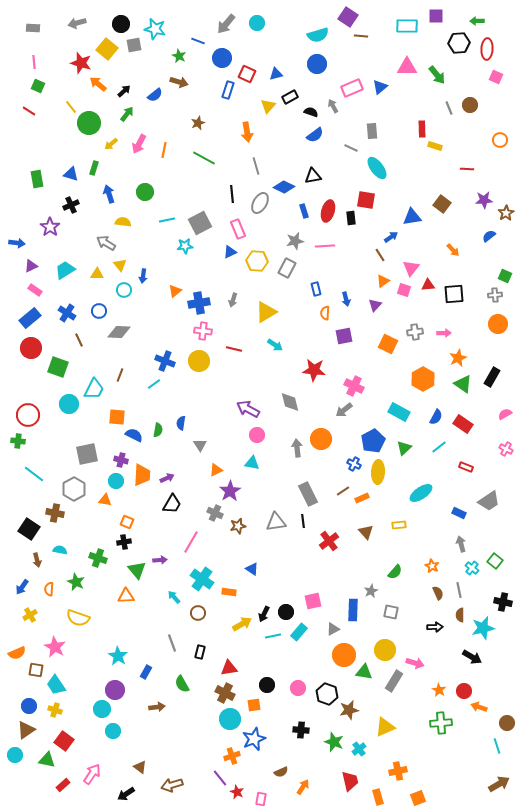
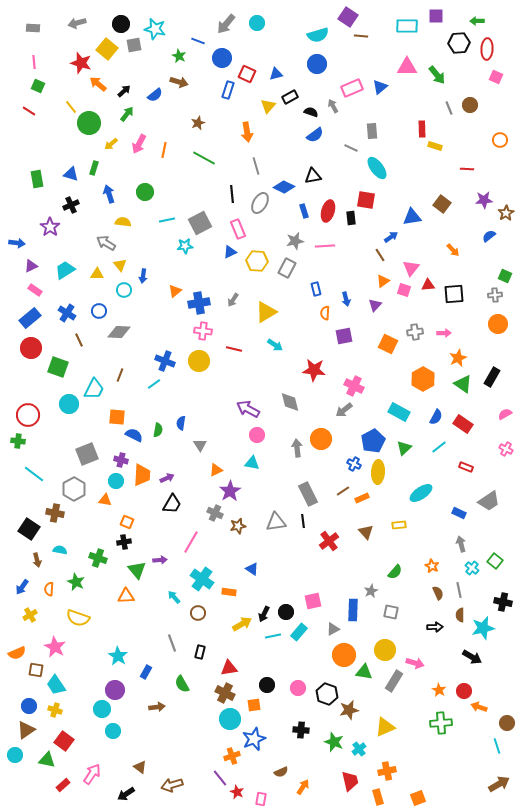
gray arrow at (233, 300): rotated 16 degrees clockwise
gray square at (87, 454): rotated 10 degrees counterclockwise
orange cross at (398, 771): moved 11 px left
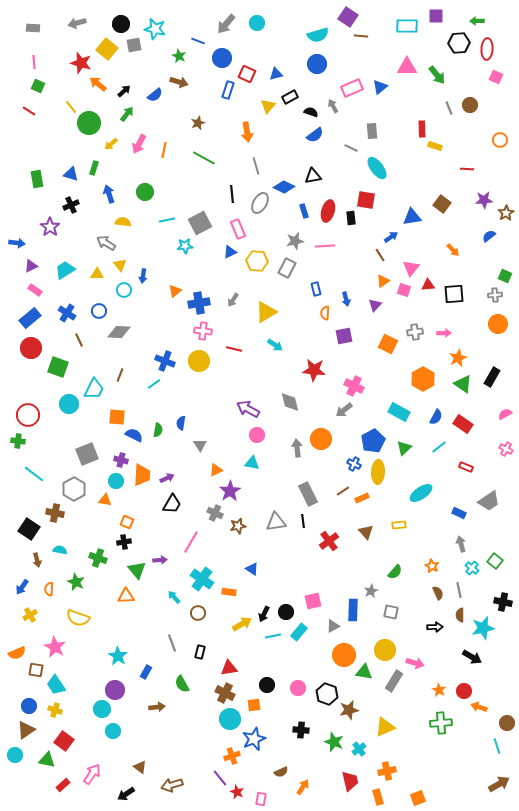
gray triangle at (333, 629): moved 3 px up
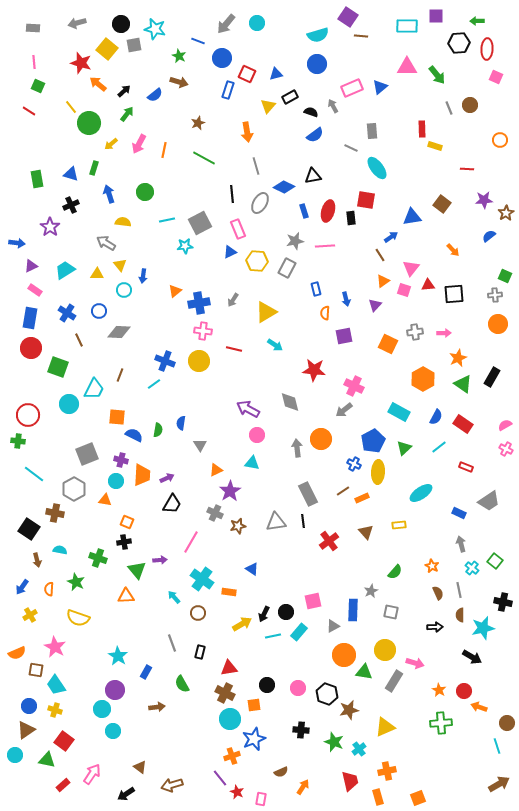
blue rectangle at (30, 318): rotated 40 degrees counterclockwise
pink semicircle at (505, 414): moved 11 px down
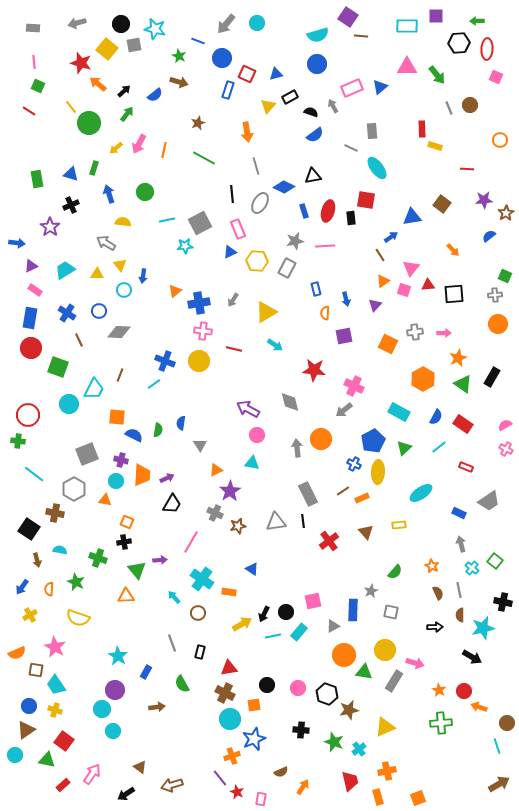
yellow arrow at (111, 144): moved 5 px right, 4 px down
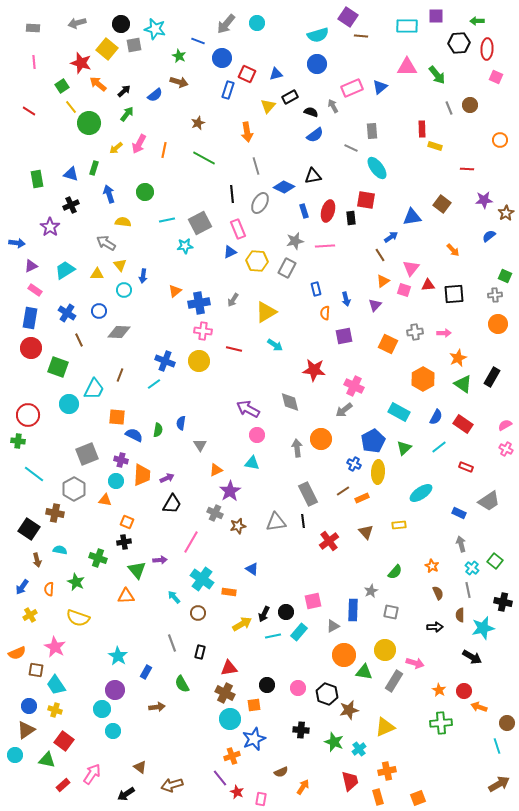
green square at (38, 86): moved 24 px right; rotated 32 degrees clockwise
gray line at (459, 590): moved 9 px right
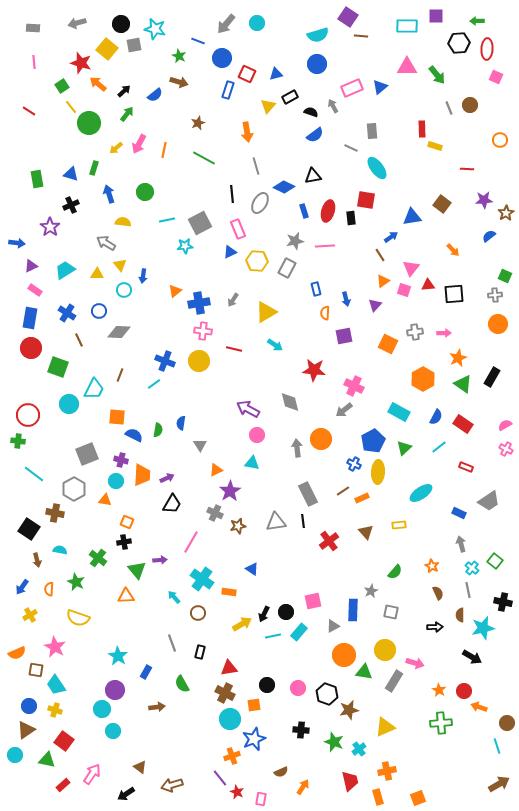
green cross at (98, 558): rotated 18 degrees clockwise
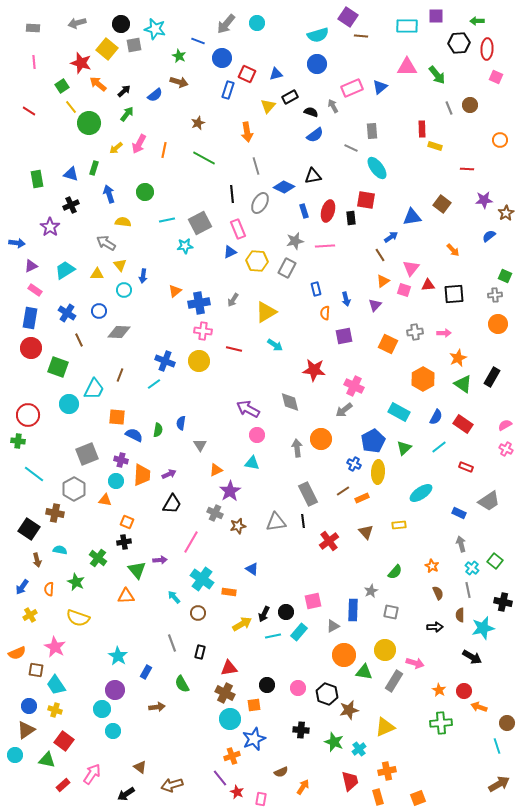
purple arrow at (167, 478): moved 2 px right, 4 px up
